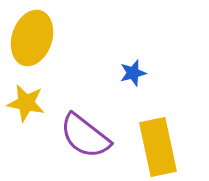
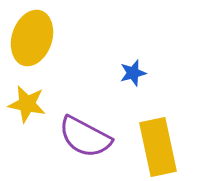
yellow star: moved 1 px right, 1 px down
purple semicircle: moved 1 px down; rotated 10 degrees counterclockwise
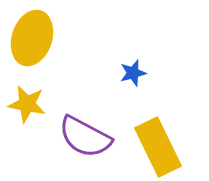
yellow rectangle: rotated 14 degrees counterclockwise
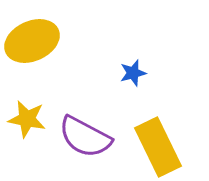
yellow ellipse: moved 3 px down; rotated 48 degrees clockwise
yellow star: moved 15 px down
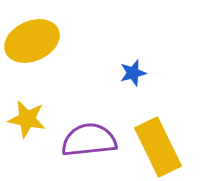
purple semicircle: moved 4 px right, 3 px down; rotated 146 degrees clockwise
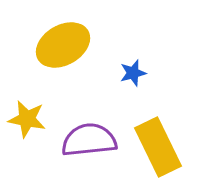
yellow ellipse: moved 31 px right, 4 px down; rotated 6 degrees counterclockwise
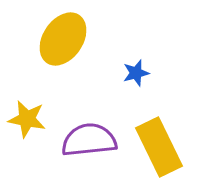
yellow ellipse: moved 6 px up; rotated 26 degrees counterclockwise
blue star: moved 3 px right
yellow rectangle: moved 1 px right
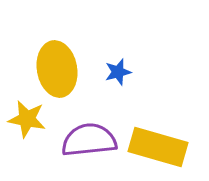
yellow ellipse: moved 6 px left, 30 px down; rotated 44 degrees counterclockwise
blue star: moved 18 px left, 1 px up
yellow rectangle: moved 1 px left; rotated 48 degrees counterclockwise
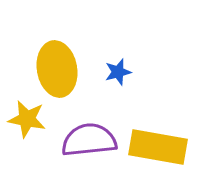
yellow rectangle: rotated 6 degrees counterclockwise
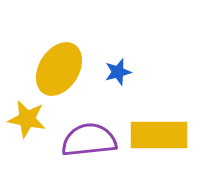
yellow ellipse: moved 2 px right; rotated 42 degrees clockwise
yellow rectangle: moved 1 px right, 12 px up; rotated 10 degrees counterclockwise
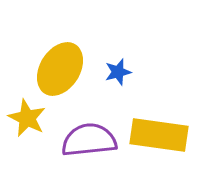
yellow ellipse: moved 1 px right
yellow star: moved 1 px up; rotated 15 degrees clockwise
yellow rectangle: rotated 8 degrees clockwise
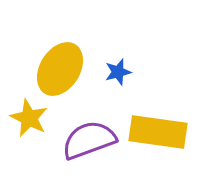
yellow star: moved 2 px right
yellow rectangle: moved 1 px left, 3 px up
purple semicircle: rotated 14 degrees counterclockwise
